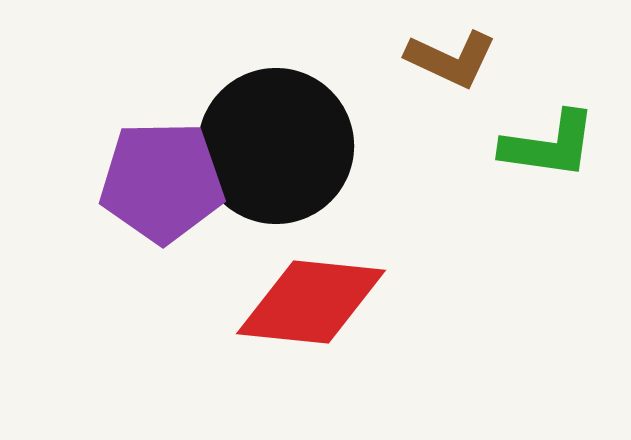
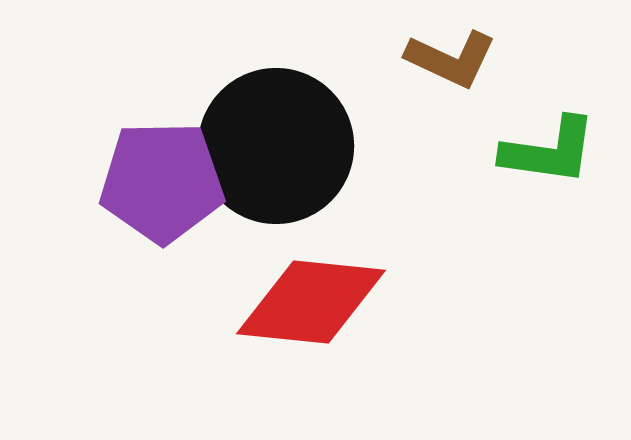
green L-shape: moved 6 px down
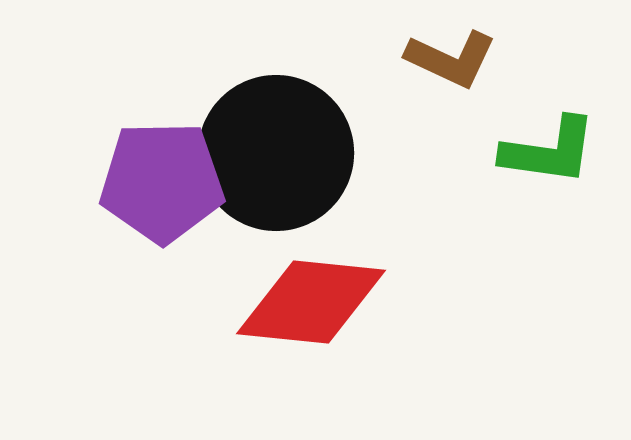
black circle: moved 7 px down
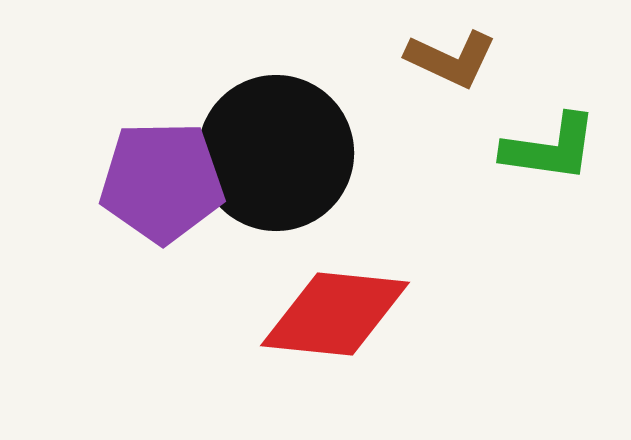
green L-shape: moved 1 px right, 3 px up
red diamond: moved 24 px right, 12 px down
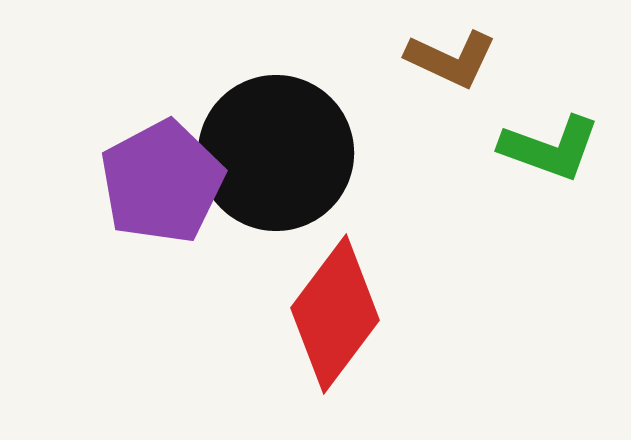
green L-shape: rotated 12 degrees clockwise
purple pentagon: rotated 27 degrees counterclockwise
red diamond: rotated 59 degrees counterclockwise
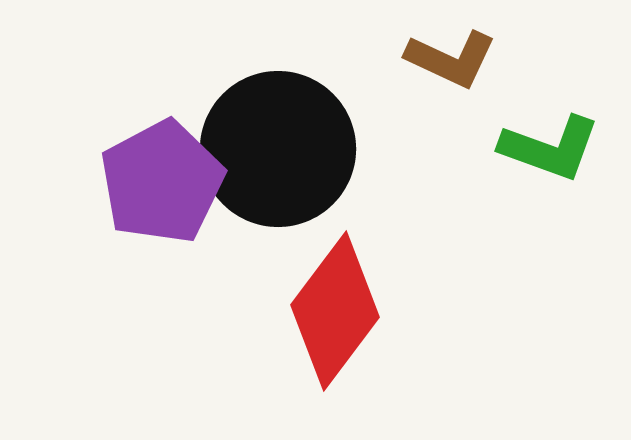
black circle: moved 2 px right, 4 px up
red diamond: moved 3 px up
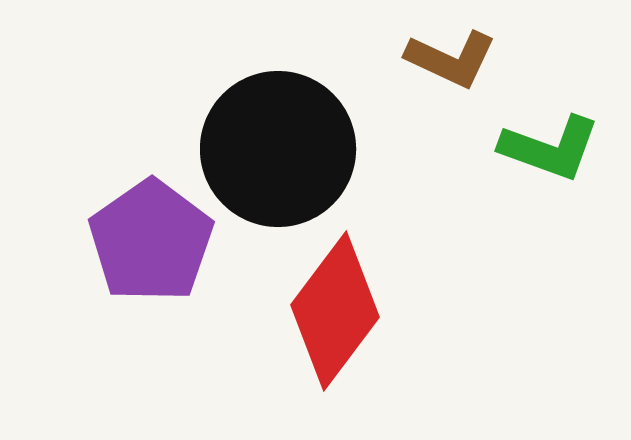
purple pentagon: moved 11 px left, 59 px down; rotated 7 degrees counterclockwise
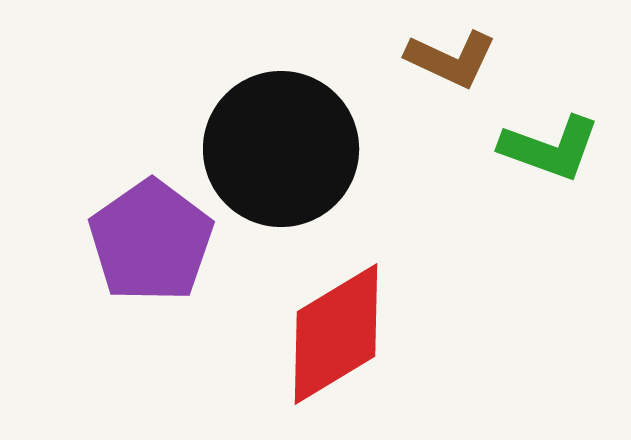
black circle: moved 3 px right
red diamond: moved 1 px right, 23 px down; rotated 22 degrees clockwise
